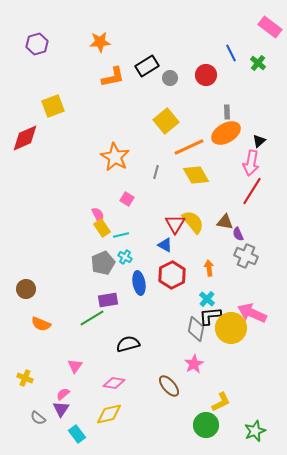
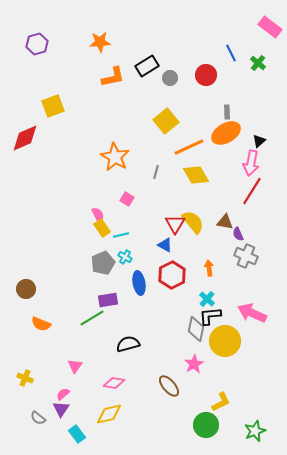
yellow circle at (231, 328): moved 6 px left, 13 px down
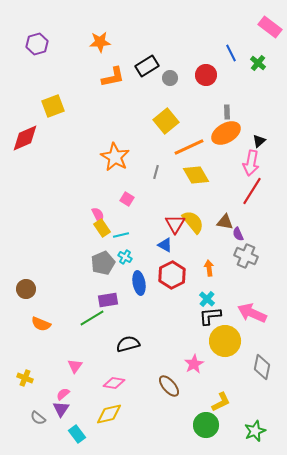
gray diamond at (196, 329): moved 66 px right, 38 px down
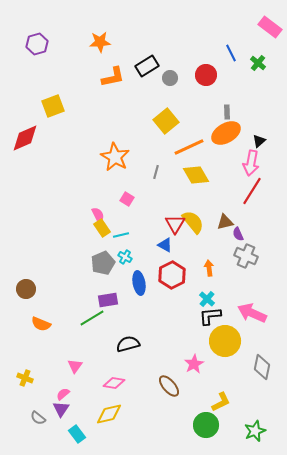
brown triangle at (225, 222): rotated 24 degrees counterclockwise
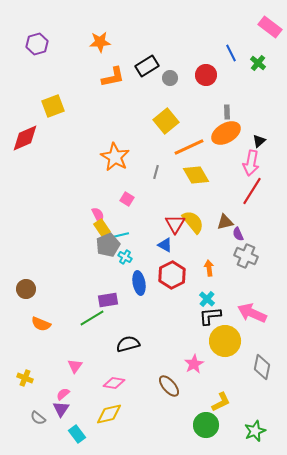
gray pentagon at (103, 263): moved 5 px right, 18 px up
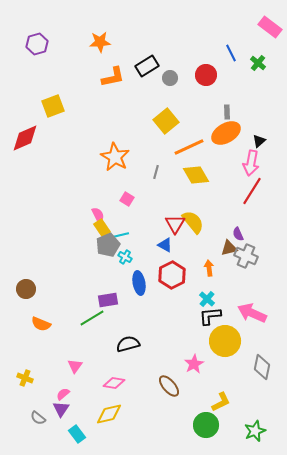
brown triangle at (225, 222): moved 4 px right, 26 px down
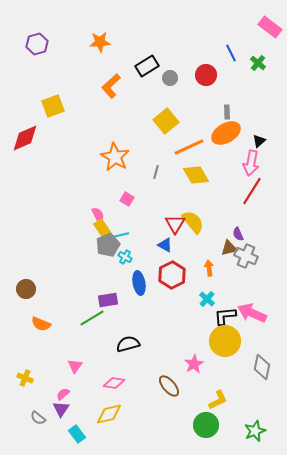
orange L-shape at (113, 77): moved 2 px left, 9 px down; rotated 150 degrees clockwise
black L-shape at (210, 316): moved 15 px right
yellow L-shape at (221, 402): moved 3 px left, 2 px up
